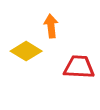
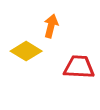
orange arrow: rotated 20 degrees clockwise
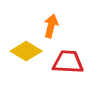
red trapezoid: moved 11 px left, 5 px up
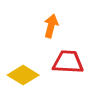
yellow diamond: moved 3 px left, 24 px down
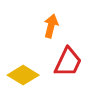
red trapezoid: rotated 112 degrees clockwise
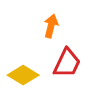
red trapezoid: moved 1 px left, 1 px down
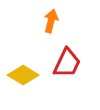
orange arrow: moved 5 px up
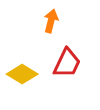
yellow diamond: moved 1 px left, 1 px up
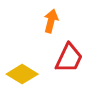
red trapezoid: moved 2 px right, 5 px up
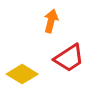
red trapezoid: rotated 32 degrees clockwise
